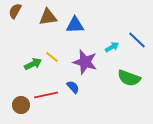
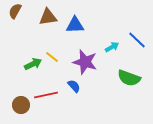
blue semicircle: moved 1 px right, 1 px up
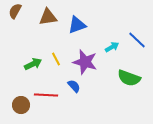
blue triangle: moved 2 px right; rotated 18 degrees counterclockwise
yellow line: moved 4 px right, 2 px down; rotated 24 degrees clockwise
red line: rotated 15 degrees clockwise
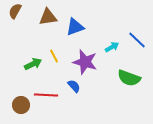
blue triangle: moved 2 px left, 2 px down
yellow line: moved 2 px left, 3 px up
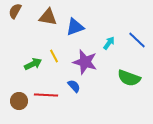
brown triangle: rotated 18 degrees clockwise
cyan arrow: moved 3 px left, 4 px up; rotated 24 degrees counterclockwise
brown circle: moved 2 px left, 4 px up
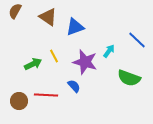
brown triangle: rotated 24 degrees clockwise
cyan arrow: moved 8 px down
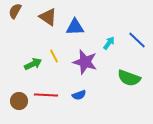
blue triangle: rotated 18 degrees clockwise
cyan arrow: moved 8 px up
blue semicircle: moved 5 px right, 9 px down; rotated 112 degrees clockwise
